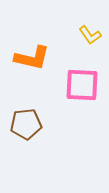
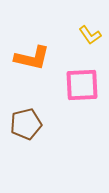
pink square: rotated 6 degrees counterclockwise
brown pentagon: rotated 8 degrees counterclockwise
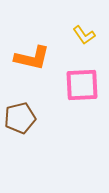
yellow L-shape: moved 6 px left
brown pentagon: moved 6 px left, 6 px up
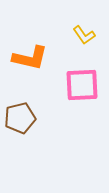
orange L-shape: moved 2 px left
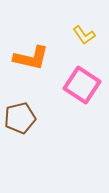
orange L-shape: moved 1 px right
pink square: rotated 36 degrees clockwise
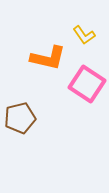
orange L-shape: moved 17 px right
pink square: moved 5 px right, 1 px up
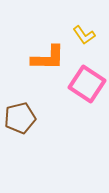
orange L-shape: rotated 12 degrees counterclockwise
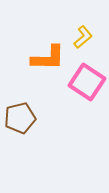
yellow L-shape: moved 1 px left, 2 px down; rotated 95 degrees counterclockwise
pink square: moved 2 px up
